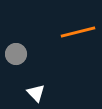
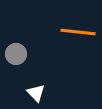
orange line: rotated 20 degrees clockwise
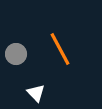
orange line: moved 18 px left, 17 px down; rotated 56 degrees clockwise
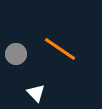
orange line: rotated 28 degrees counterclockwise
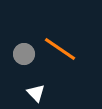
gray circle: moved 8 px right
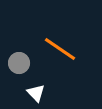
gray circle: moved 5 px left, 9 px down
